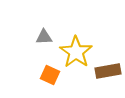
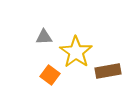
orange square: rotated 12 degrees clockwise
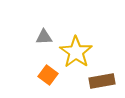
brown rectangle: moved 6 px left, 10 px down
orange square: moved 2 px left
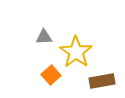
orange square: moved 3 px right; rotated 12 degrees clockwise
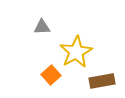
gray triangle: moved 2 px left, 10 px up
yellow star: rotated 8 degrees clockwise
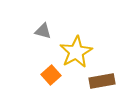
gray triangle: moved 1 px right, 4 px down; rotated 18 degrees clockwise
